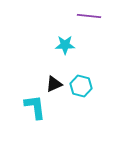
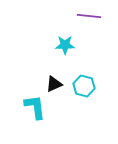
cyan hexagon: moved 3 px right
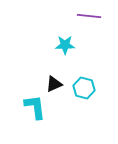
cyan hexagon: moved 2 px down
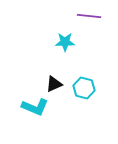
cyan star: moved 3 px up
cyan L-shape: rotated 120 degrees clockwise
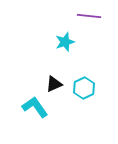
cyan star: rotated 18 degrees counterclockwise
cyan hexagon: rotated 20 degrees clockwise
cyan L-shape: rotated 148 degrees counterclockwise
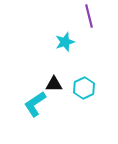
purple line: rotated 70 degrees clockwise
black triangle: rotated 24 degrees clockwise
cyan L-shape: moved 3 px up; rotated 88 degrees counterclockwise
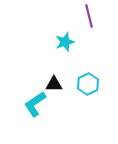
cyan hexagon: moved 4 px right, 4 px up
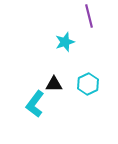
cyan L-shape: rotated 20 degrees counterclockwise
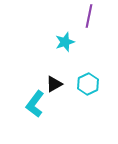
purple line: rotated 25 degrees clockwise
black triangle: rotated 30 degrees counterclockwise
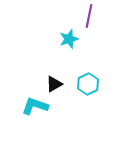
cyan star: moved 4 px right, 3 px up
cyan L-shape: moved 2 px down; rotated 72 degrees clockwise
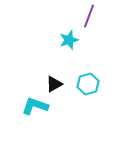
purple line: rotated 10 degrees clockwise
cyan star: moved 1 px down
cyan hexagon: rotated 10 degrees clockwise
